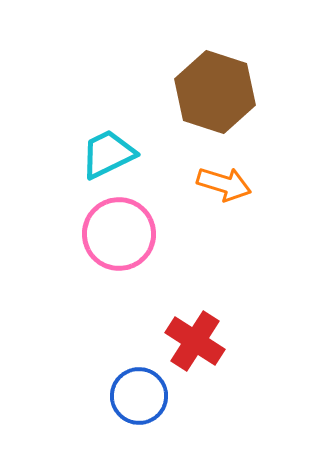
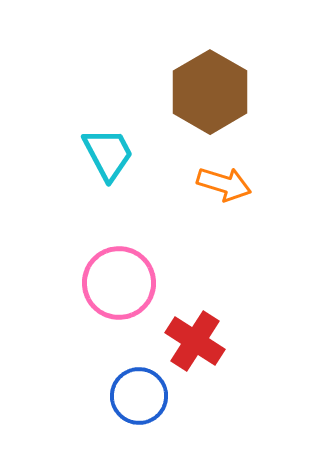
brown hexagon: moved 5 px left; rotated 12 degrees clockwise
cyan trapezoid: rotated 88 degrees clockwise
pink circle: moved 49 px down
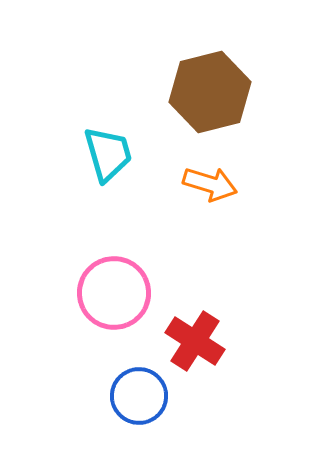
brown hexagon: rotated 16 degrees clockwise
cyan trapezoid: rotated 12 degrees clockwise
orange arrow: moved 14 px left
pink circle: moved 5 px left, 10 px down
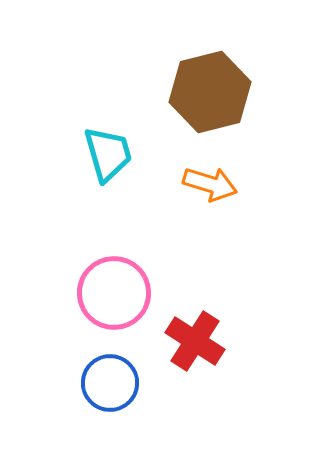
blue circle: moved 29 px left, 13 px up
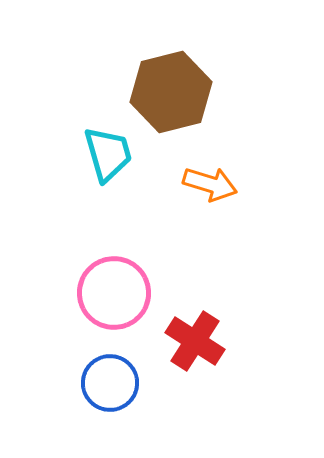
brown hexagon: moved 39 px left
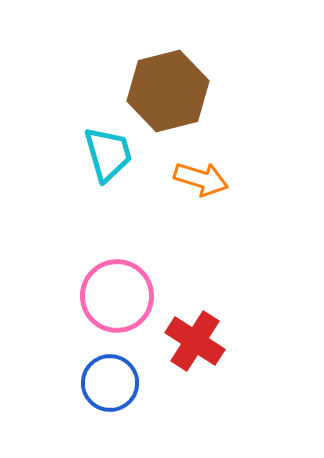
brown hexagon: moved 3 px left, 1 px up
orange arrow: moved 9 px left, 5 px up
pink circle: moved 3 px right, 3 px down
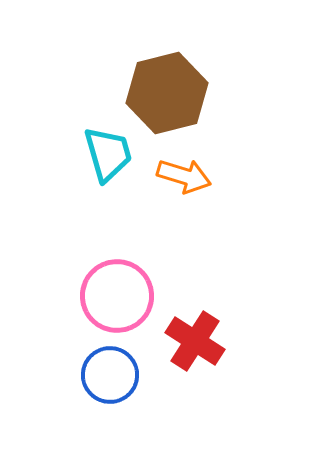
brown hexagon: moved 1 px left, 2 px down
orange arrow: moved 17 px left, 3 px up
blue circle: moved 8 px up
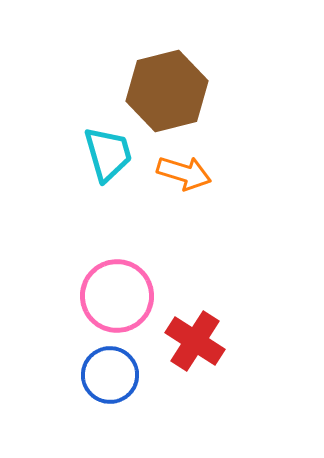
brown hexagon: moved 2 px up
orange arrow: moved 3 px up
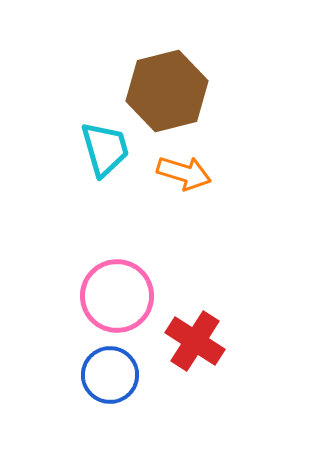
cyan trapezoid: moved 3 px left, 5 px up
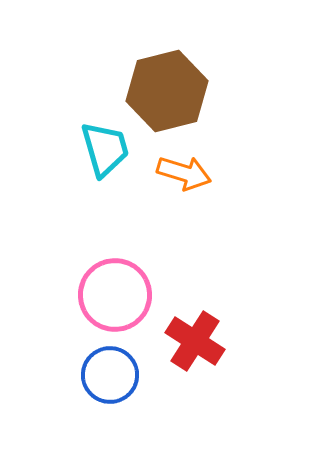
pink circle: moved 2 px left, 1 px up
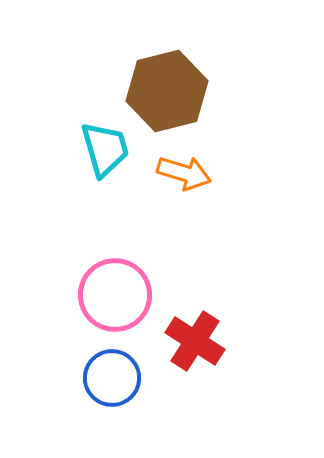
blue circle: moved 2 px right, 3 px down
